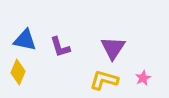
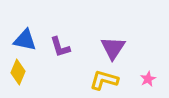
pink star: moved 5 px right, 1 px down
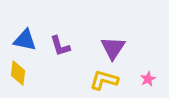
purple L-shape: moved 1 px up
yellow diamond: moved 1 px down; rotated 15 degrees counterclockwise
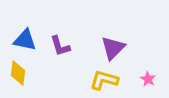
purple triangle: rotated 12 degrees clockwise
pink star: rotated 14 degrees counterclockwise
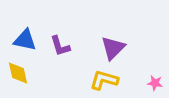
yellow diamond: rotated 20 degrees counterclockwise
pink star: moved 7 px right, 4 px down; rotated 21 degrees counterclockwise
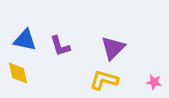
pink star: moved 1 px left, 1 px up
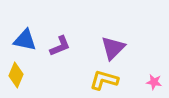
purple L-shape: rotated 95 degrees counterclockwise
yellow diamond: moved 2 px left, 2 px down; rotated 35 degrees clockwise
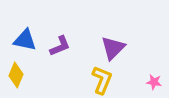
yellow L-shape: moved 2 px left; rotated 96 degrees clockwise
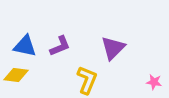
blue triangle: moved 6 px down
yellow diamond: rotated 75 degrees clockwise
yellow L-shape: moved 15 px left
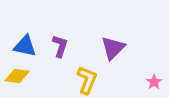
purple L-shape: rotated 50 degrees counterclockwise
yellow diamond: moved 1 px right, 1 px down
pink star: rotated 28 degrees clockwise
